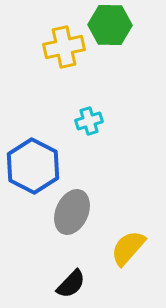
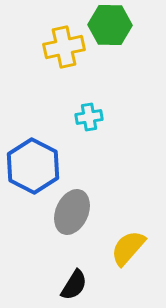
cyan cross: moved 4 px up; rotated 8 degrees clockwise
black semicircle: moved 3 px right, 1 px down; rotated 12 degrees counterclockwise
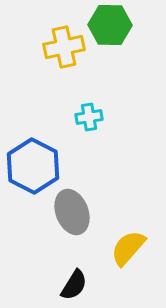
gray ellipse: rotated 45 degrees counterclockwise
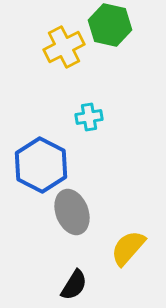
green hexagon: rotated 12 degrees clockwise
yellow cross: rotated 15 degrees counterclockwise
blue hexagon: moved 8 px right, 1 px up
